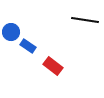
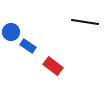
black line: moved 2 px down
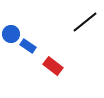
black line: rotated 48 degrees counterclockwise
blue circle: moved 2 px down
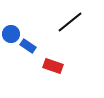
black line: moved 15 px left
red rectangle: rotated 18 degrees counterclockwise
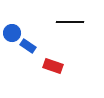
black line: rotated 40 degrees clockwise
blue circle: moved 1 px right, 1 px up
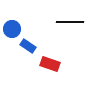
blue circle: moved 4 px up
red rectangle: moved 3 px left, 2 px up
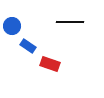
blue circle: moved 3 px up
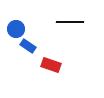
blue circle: moved 4 px right, 3 px down
red rectangle: moved 1 px right, 1 px down
